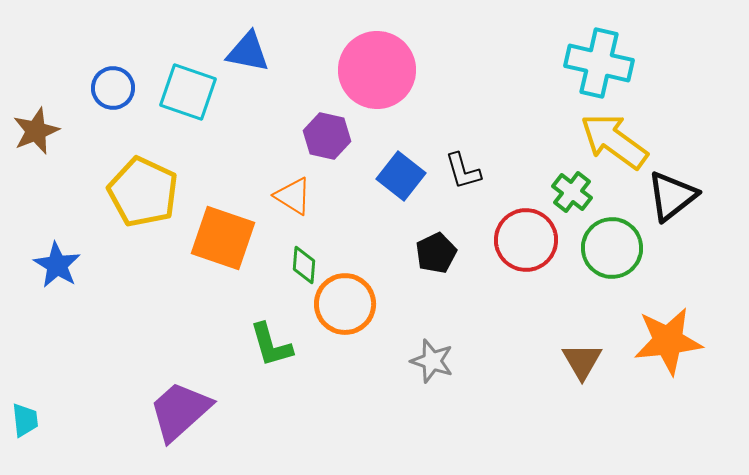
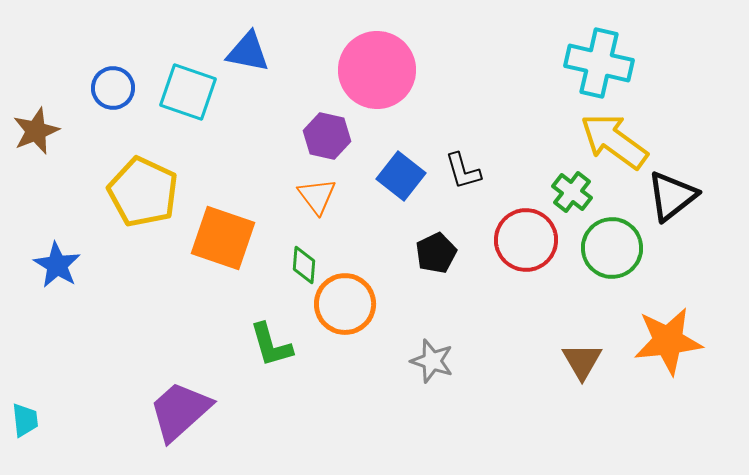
orange triangle: moved 24 px right; rotated 21 degrees clockwise
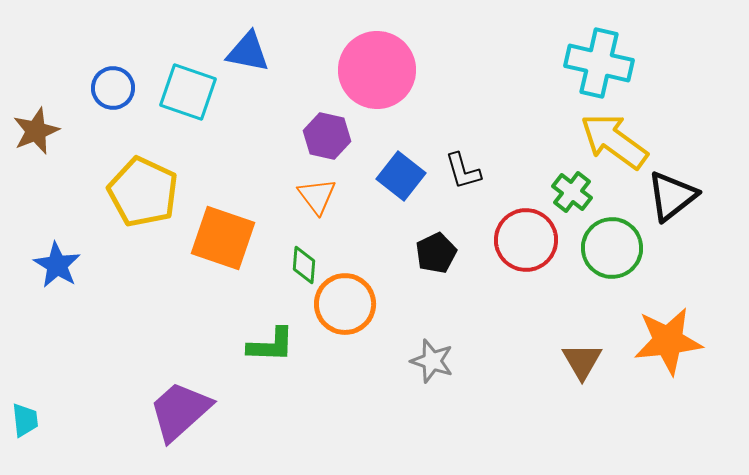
green L-shape: rotated 72 degrees counterclockwise
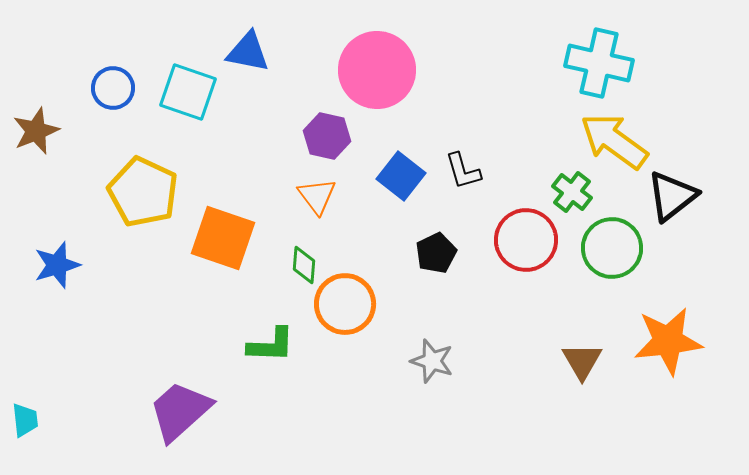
blue star: rotated 24 degrees clockwise
